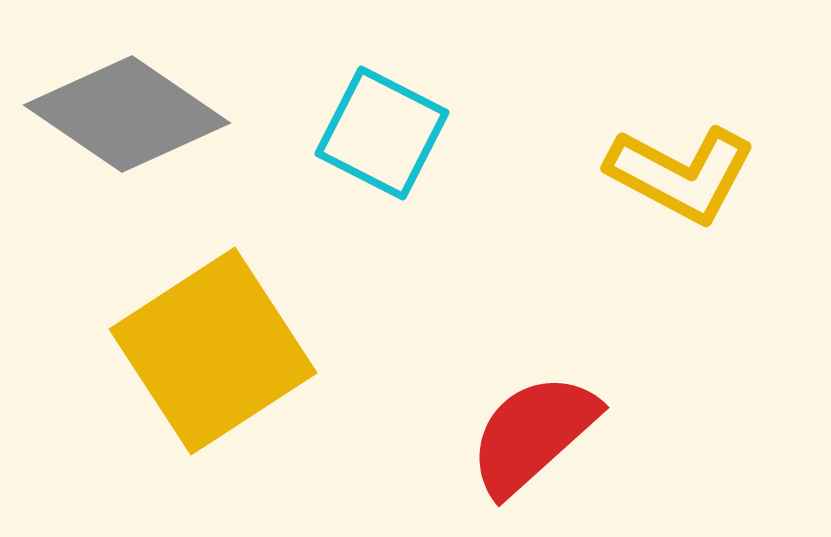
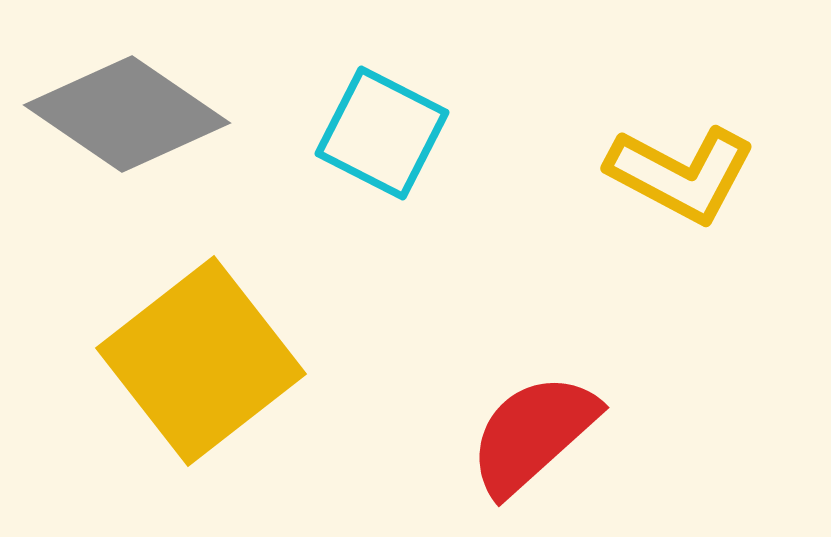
yellow square: moved 12 px left, 10 px down; rotated 5 degrees counterclockwise
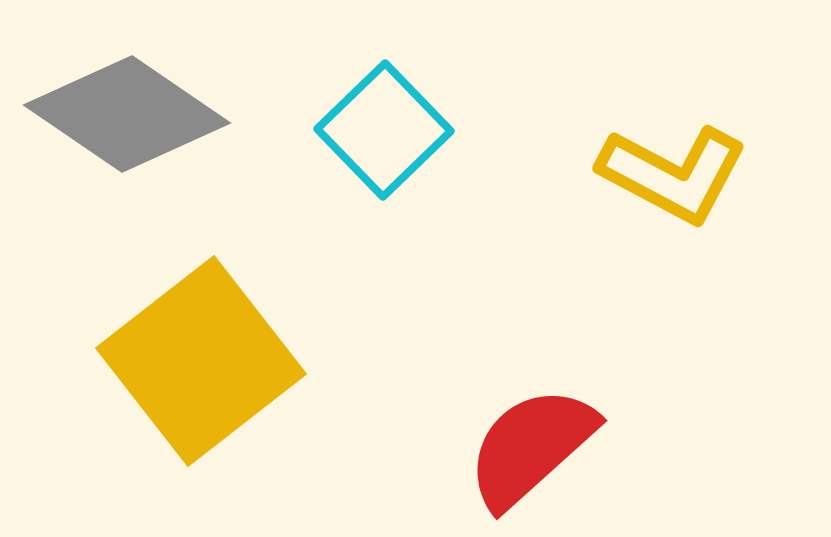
cyan square: moved 2 px right, 3 px up; rotated 19 degrees clockwise
yellow L-shape: moved 8 px left
red semicircle: moved 2 px left, 13 px down
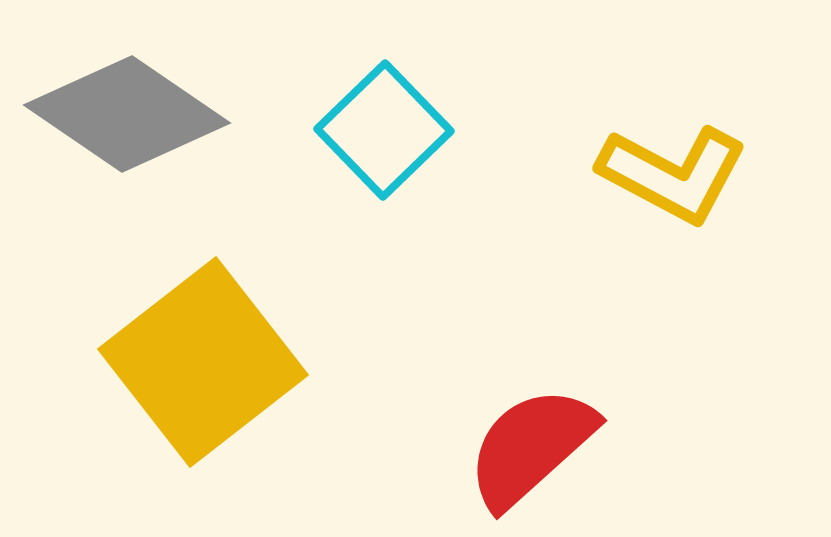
yellow square: moved 2 px right, 1 px down
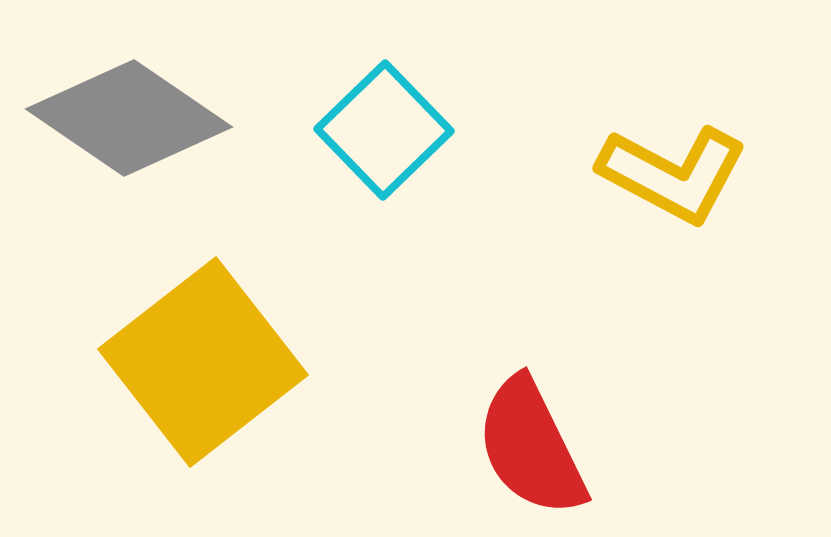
gray diamond: moved 2 px right, 4 px down
red semicircle: rotated 74 degrees counterclockwise
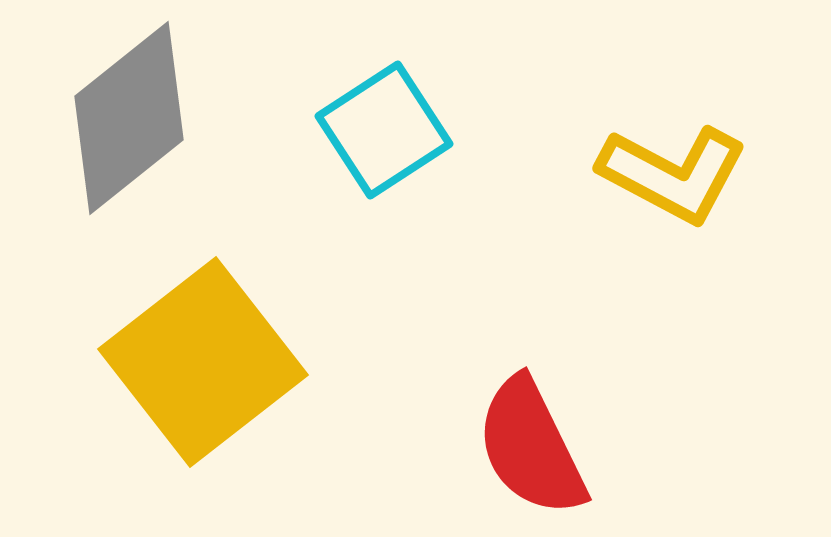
gray diamond: rotated 73 degrees counterclockwise
cyan square: rotated 11 degrees clockwise
